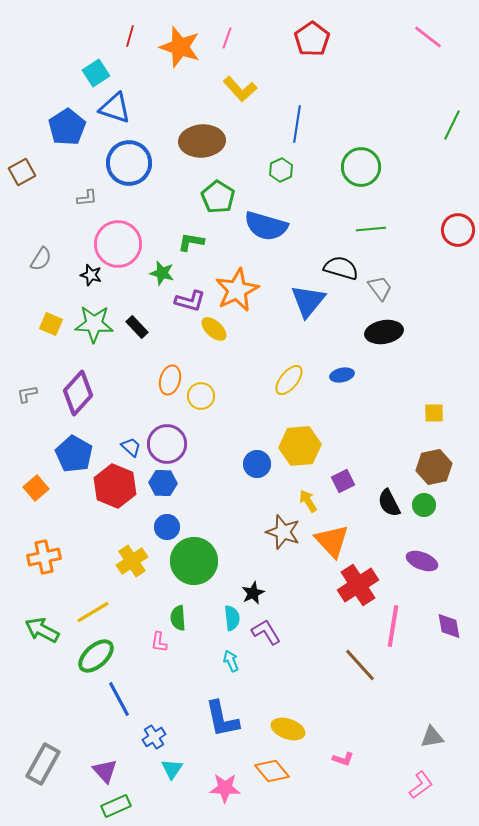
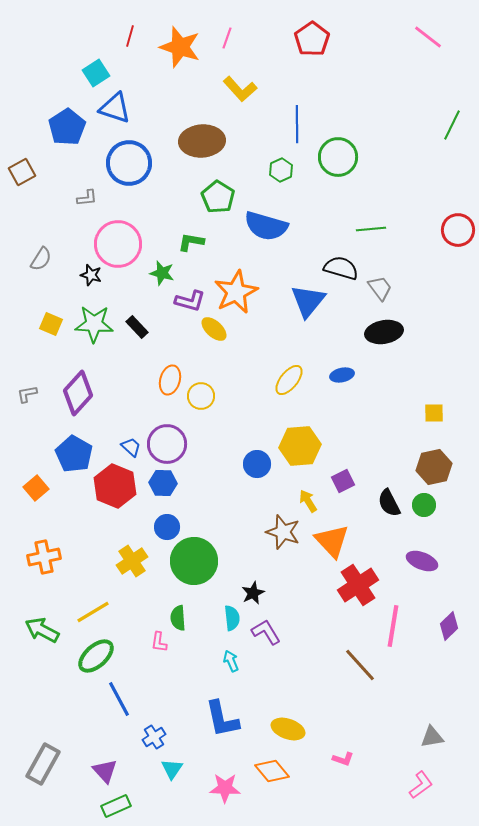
blue line at (297, 124): rotated 9 degrees counterclockwise
green circle at (361, 167): moved 23 px left, 10 px up
orange star at (237, 290): moved 1 px left, 2 px down
purple diamond at (449, 626): rotated 56 degrees clockwise
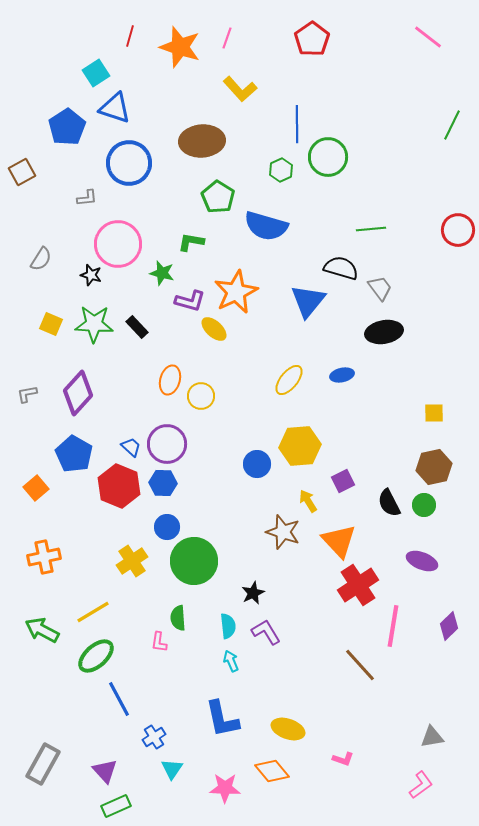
green circle at (338, 157): moved 10 px left
red hexagon at (115, 486): moved 4 px right
orange triangle at (332, 541): moved 7 px right
cyan semicircle at (232, 618): moved 4 px left, 8 px down
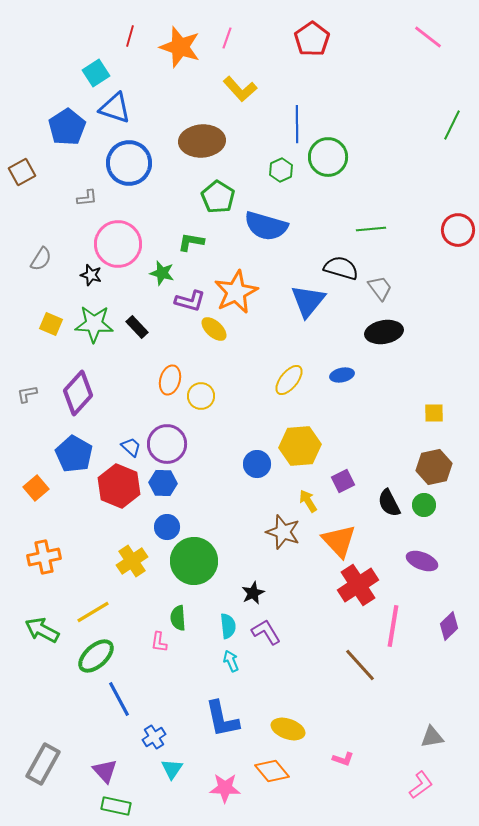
green rectangle at (116, 806): rotated 36 degrees clockwise
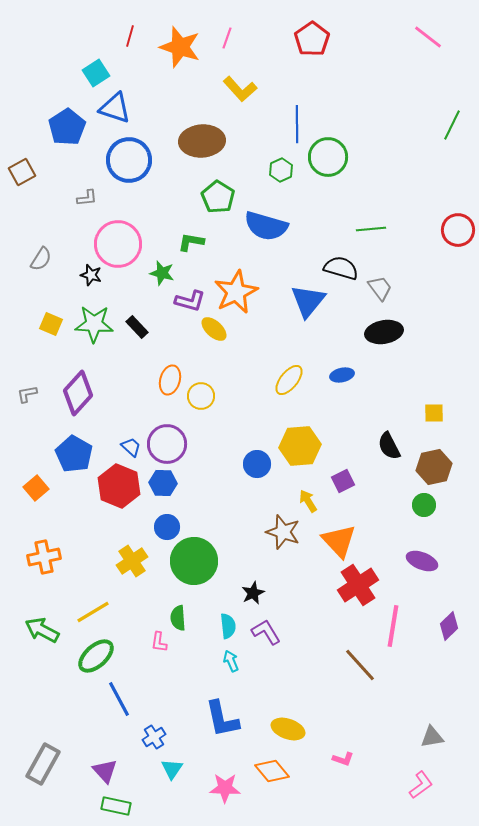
blue circle at (129, 163): moved 3 px up
black semicircle at (389, 503): moved 57 px up
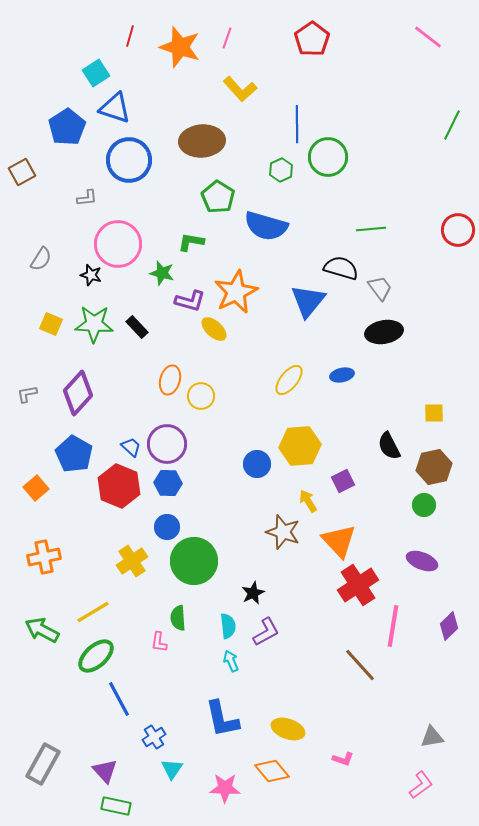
blue hexagon at (163, 483): moved 5 px right
purple L-shape at (266, 632): rotated 92 degrees clockwise
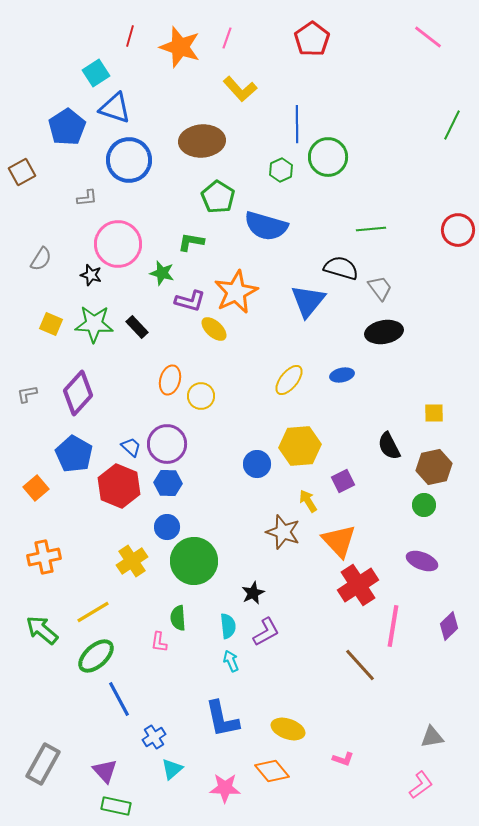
green arrow at (42, 630): rotated 12 degrees clockwise
cyan triangle at (172, 769): rotated 15 degrees clockwise
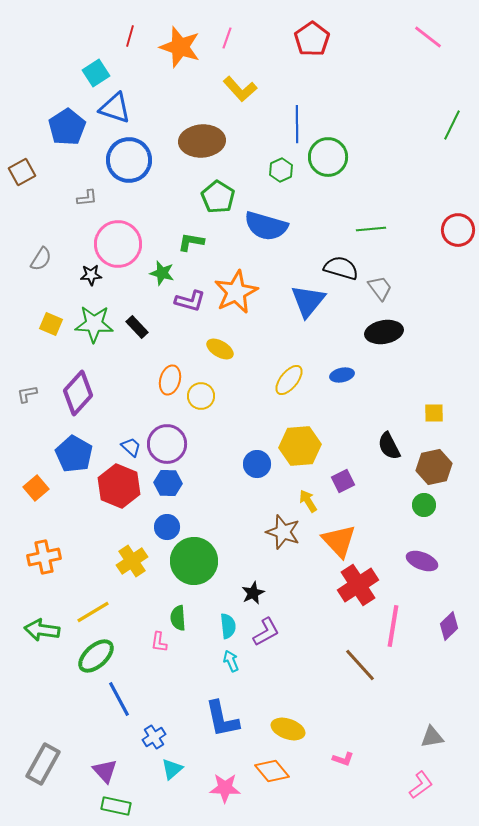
black star at (91, 275): rotated 20 degrees counterclockwise
yellow ellipse at (214, 329): moved 6 px right, 20 px down; rotated 12 degrees counterclockwise
green arrow at (42, 630): rotated 32 degrees counterclockwise
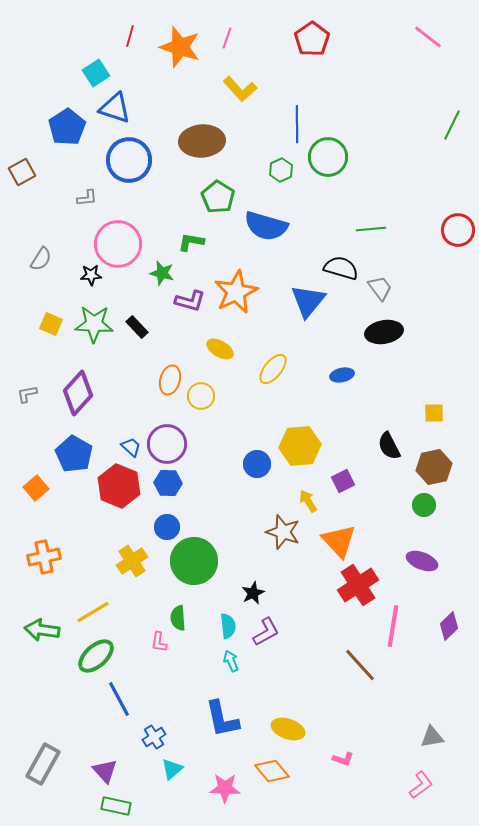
yellow ellipse at (289, 380): moved 16 px left, 11 px up
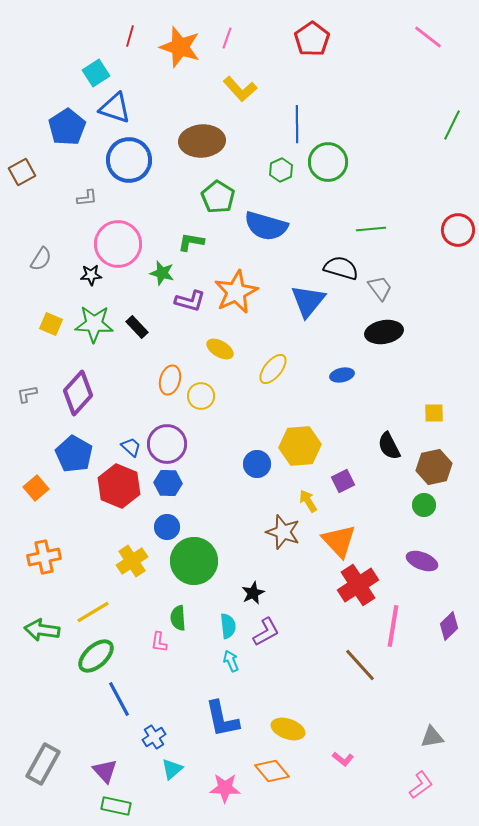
green circle at (328, 157): moved 5 px down
pink L-shape at (343, 759): rotated 20 degrees clockwise
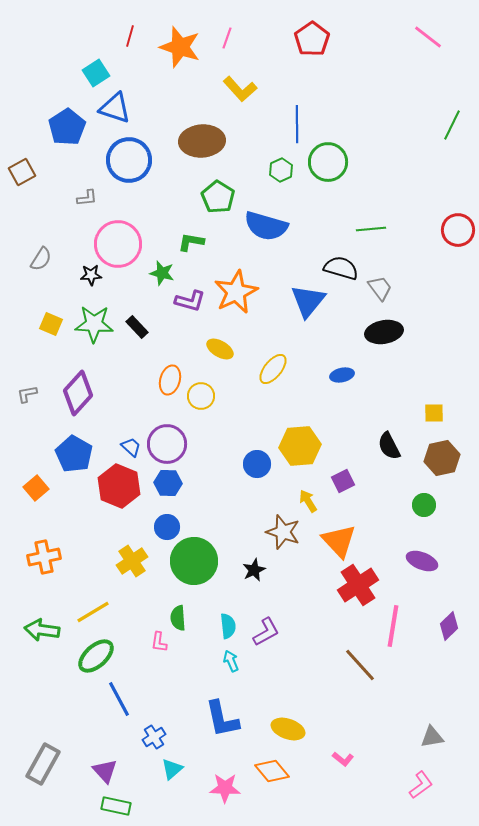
brown hexagon at (434, 467): moved 8 px right, 9 px up
black star at (253, 593): moved 1 px right, 23 px up
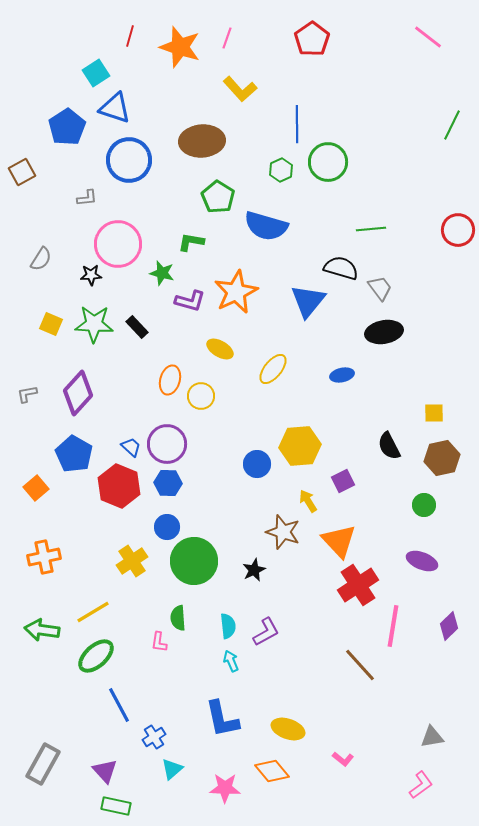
blue line at (119, 699): moved 6 px down
